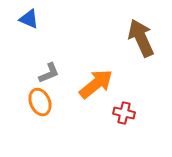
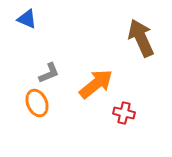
blue triangle: moved 2 px left
orange ellipse: moved 3 px left, 1 px down
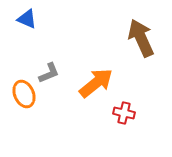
orange arrow: moved 1 px up
orange ellipse: moved 13 px left, 9 px up
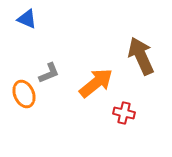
brown arrow: moved 18 px down
